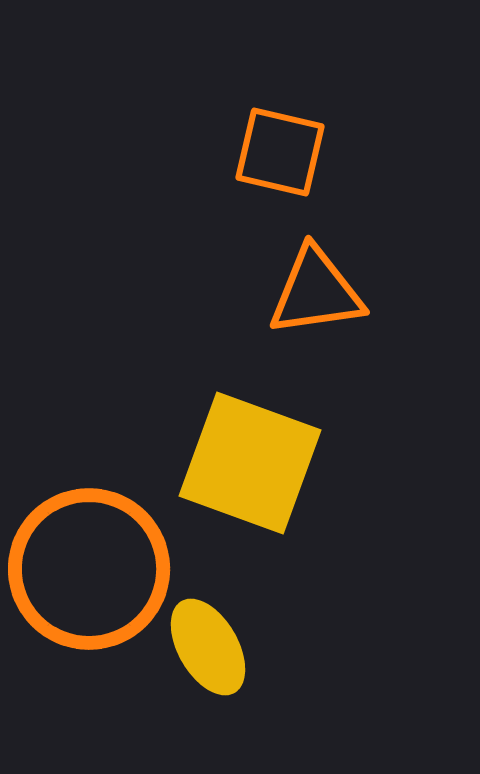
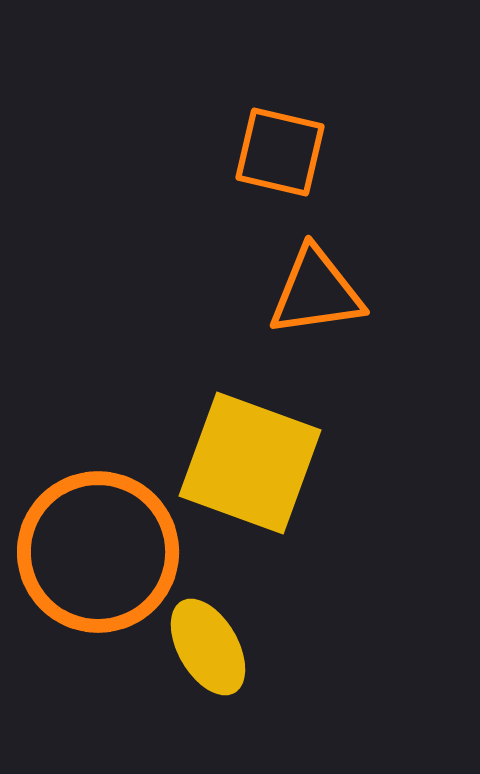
orange circle: moved 9 px right, 17 px up
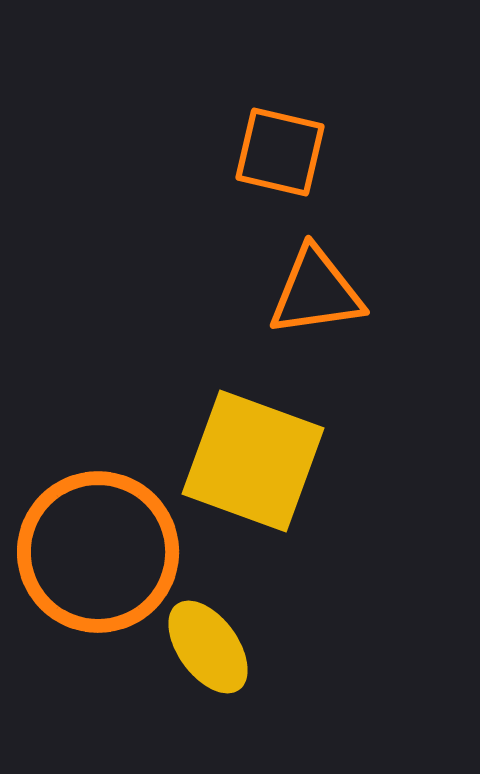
yellow square: moved 3 px right, 2 px up
yellow ellipse: rotated 6 degrees counterclockwise
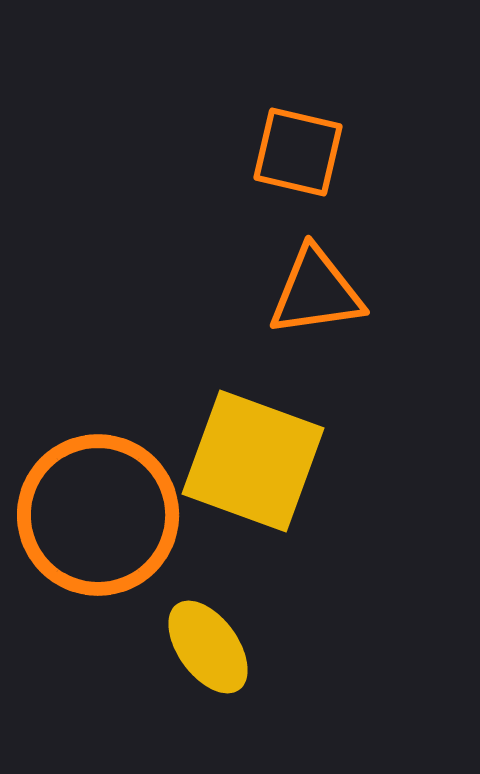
orange square: moved 18 px right
orange circle: moved 37 px up
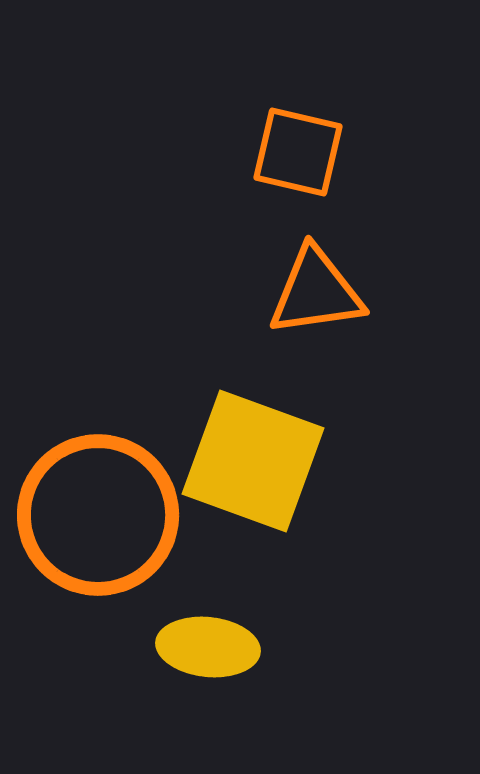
yellow ellipse: rotated 48 degrees counterclockwise
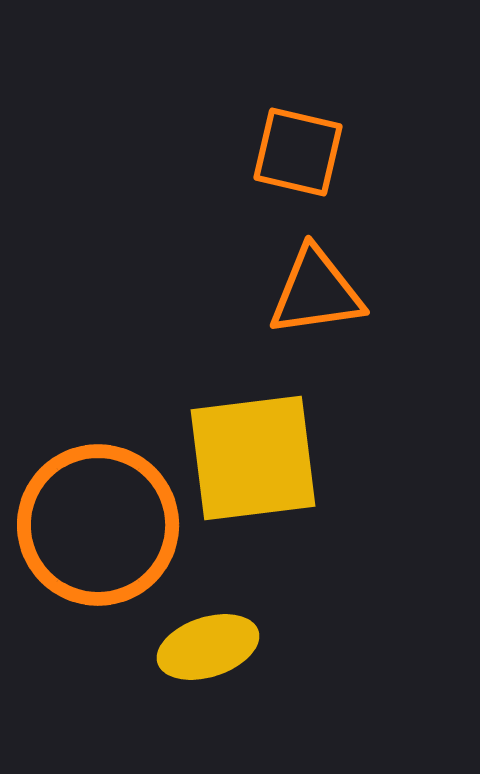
yellow square: moved 3 px up; rotated 27 degrees counterclockwise
orange circle: moved 10 px down
yellow ellipse: rotated 24 degrees counterclockwise
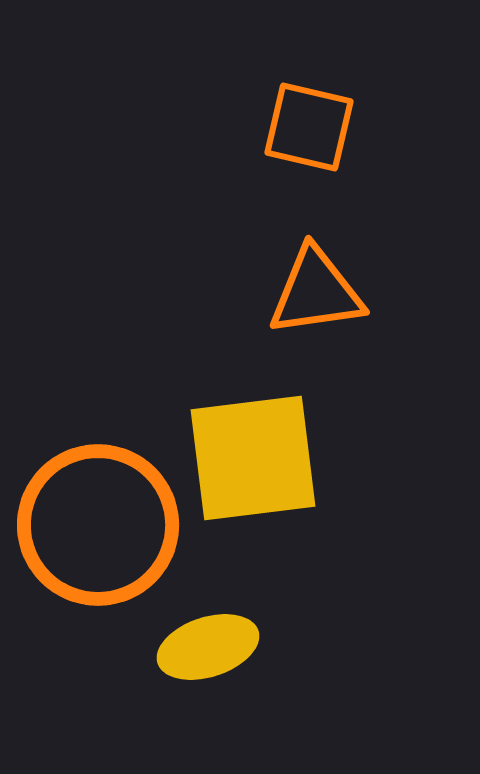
orange square: moved 11 px right, 25 px up
